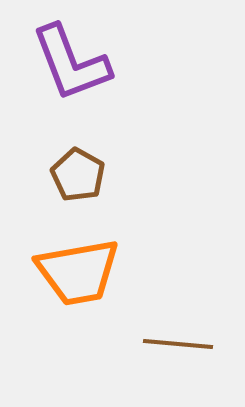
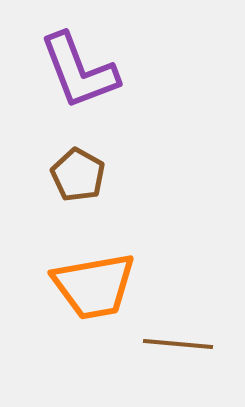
purple L-shape: moved 8 px right, 8 px down
orange trapezoid: moved 16 px right, 14 px down
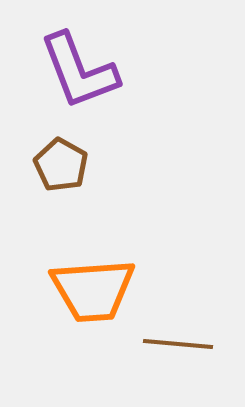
brown pentagon: moved 17 px left, 10 px up
orange trapezoid: moved 1 px left, 4 px down; rotated 6 degrees clockwise
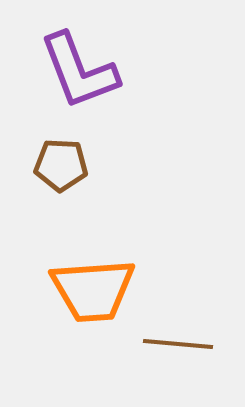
brown pentagon: rotated 26 degrees counterclockwise
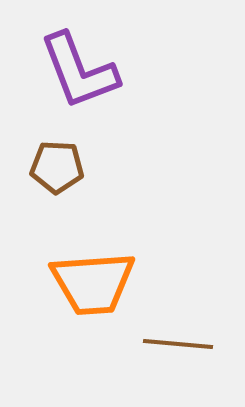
brown pentagon: moved 4 px left, 2 px down
orange trapezoid: moved 7 px up
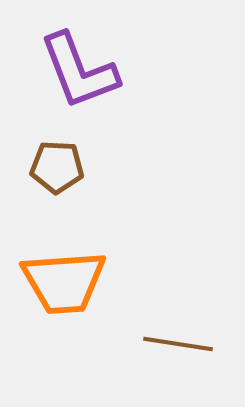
orange trapezoid: moved 29 px left, 1 px up
brown line: rotated 4 degrees clockwise
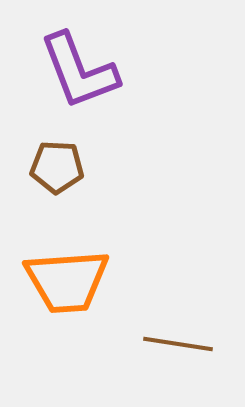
orange trapezoid: moved 3 px right, 1 px up
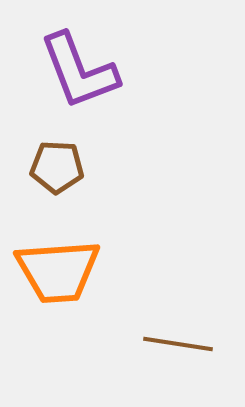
orange trapezoid: moved 9 px left, 10 px up
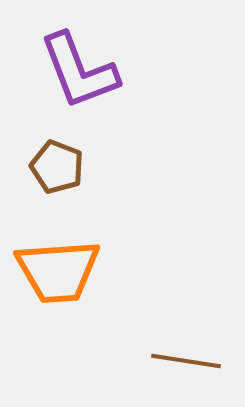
brown pentagon: rotated 18 degrees clockwise
brown line: moved 8 px right, 17 px down
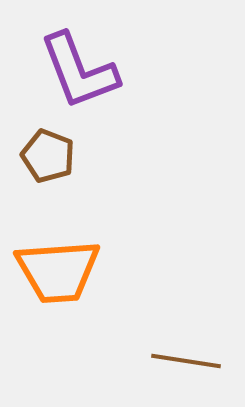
brown pentagon: moved 9 px left, 11 px up
